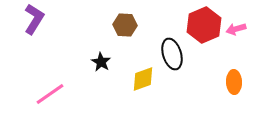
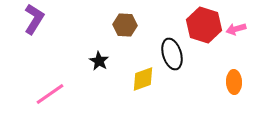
red hexagon: rotated 20 degrees counterclockwise
black star: moved 2 px left, 1 px up
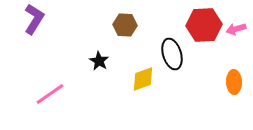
red hexagon: rotated 20 degrees counterclockwise
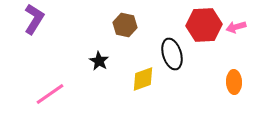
brown hexagon: rotated 10 degrees clockwise
pink arrow: moved 2 px up
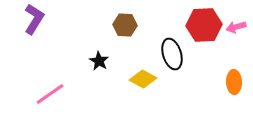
brown hexagon: rotated 10 degrees counterclockwise
yellow diamond: rotated 48 degrees clockwise
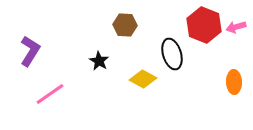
purple L-shape: moved 4 px left, 32 px down
red hexagon: rotated 24 degrees clockwise
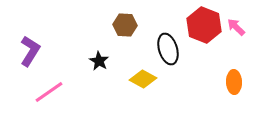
pink arrow: rotated 60 degrees clockwise
black ellipse: moved 4 px left, 5 px up
pink line: moved 1 px left, 2 px up
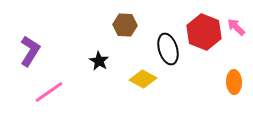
red hexagon: moved 7 px down
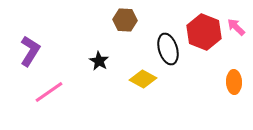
brown hexagon: moved 5 px up
